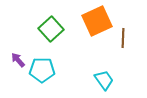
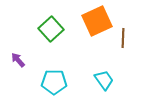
cyan pentagon: moved 12 px right, 12 px down
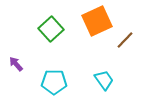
brown line: moved 2 px right, 2 px down; rotated 42 degrees clockwise
purple arrow: moved 2 px left, 4 px down
